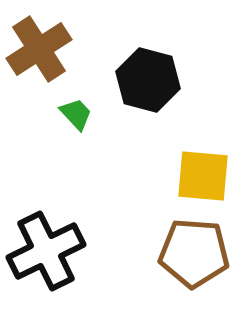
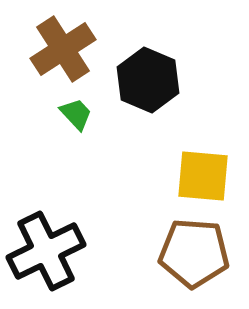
brown cross: moved 24 px right
black hexagon: rotated 8 degrees clockwise
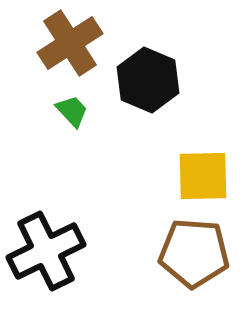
brown cross: moved 7 px right, 6 px up
green trapezoid: moved 4 px left, 3 px up
yellow square: rotated 6 degrees counterclockwise
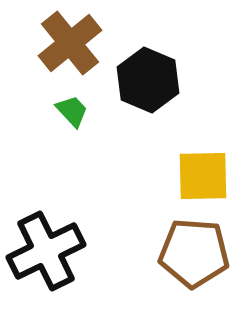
brown cross: rotated 6 degrees counterclockwise
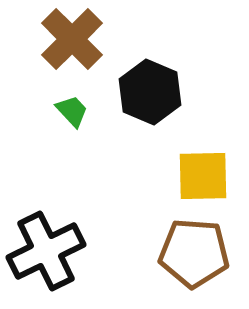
brown cross: moved 2 px right, 4 px up; rotated 6 degrees counterclockwise
black hexagon: moved 2 px right, 12 px down
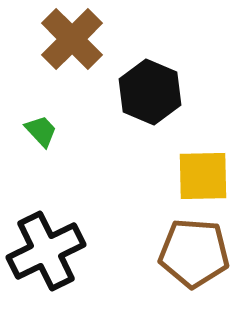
green trapezoid: moved 31 px left, 20 px down
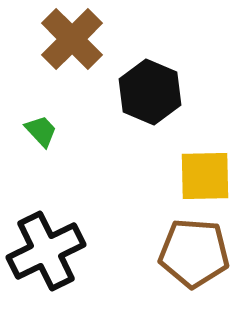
yellow square: moved 2 px right
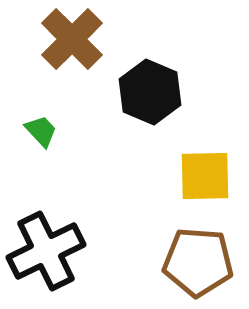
brown pentagon: moved 4 px right, 9 px down
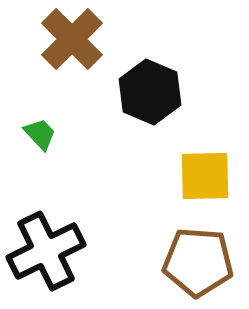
green trapezoid: moved 1 px left, 3 px down
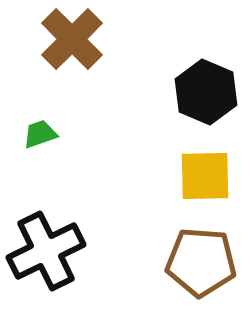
black hexagon: moved 56 px right
green trapezoid: rotated 66 degrees counterclockwise
brown pentagon: moved 3 px right
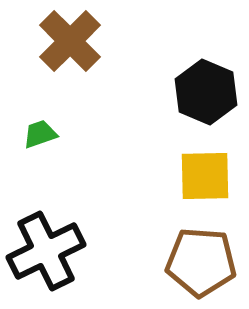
brown cross: moved 2 px left, 2 px down
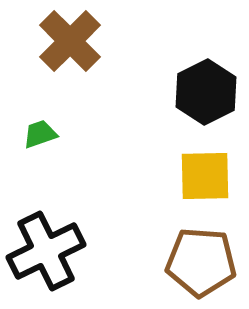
black hexagon: rotated 10 degrees clockwise
